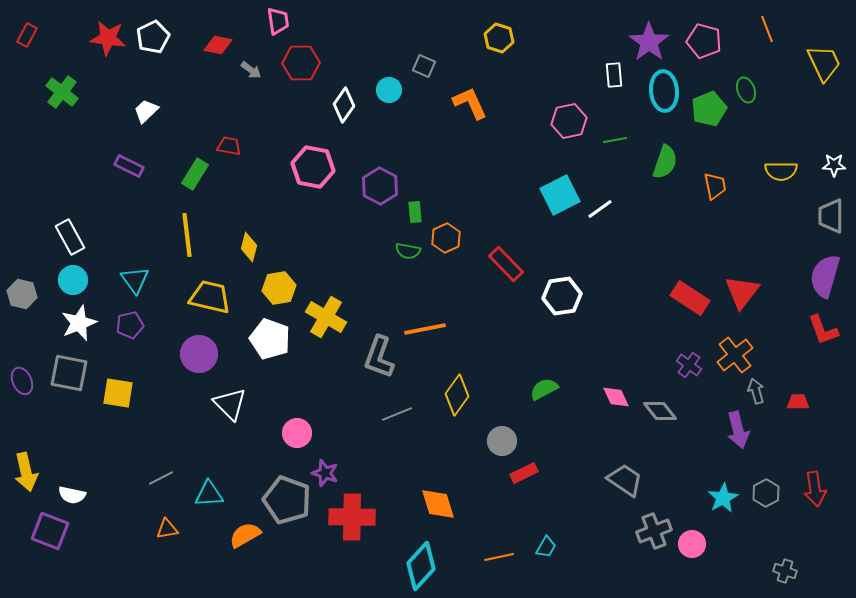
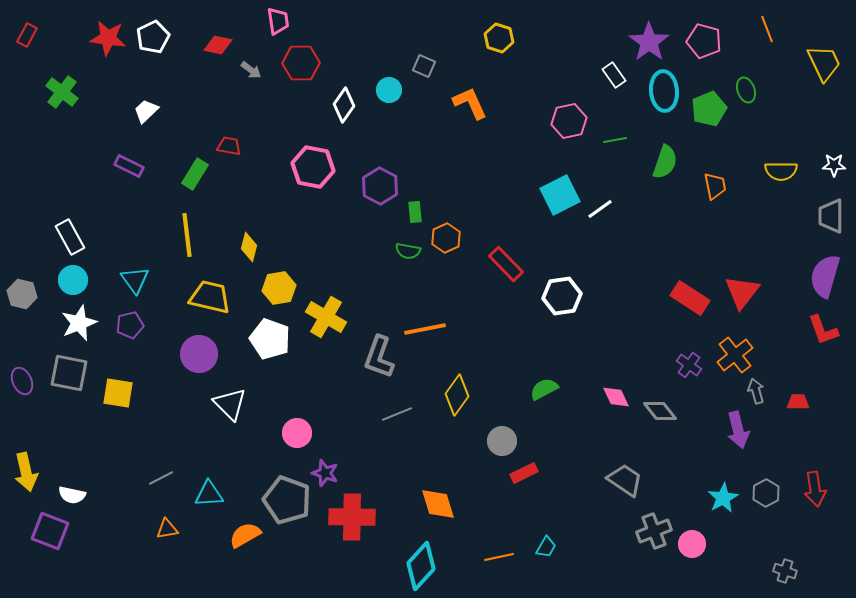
white rectangle at (614, 75): rotated 30 degrees counterclockwise
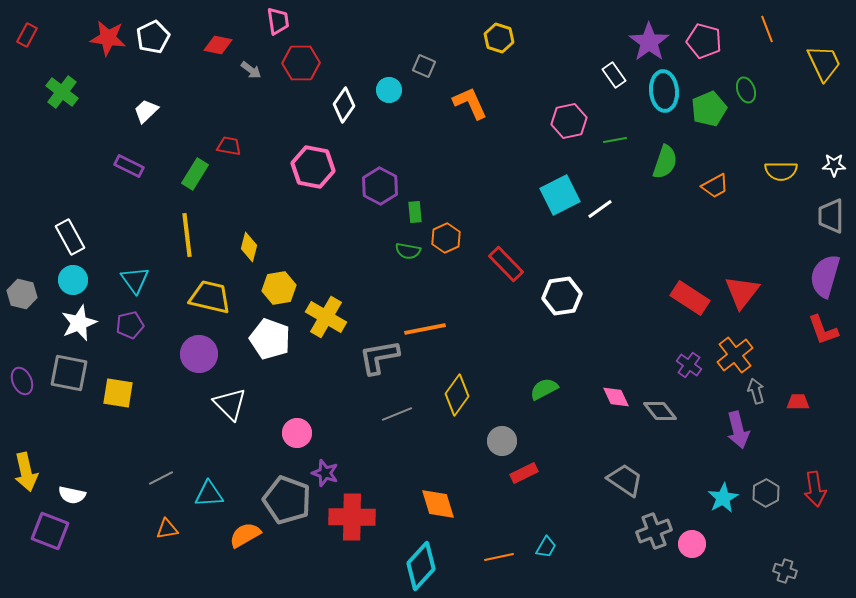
orange trapezoid at (715, 186): rotated 72 degrees clockwise
gray L-shape at (379, 357): rotated 60 degrees clockwise
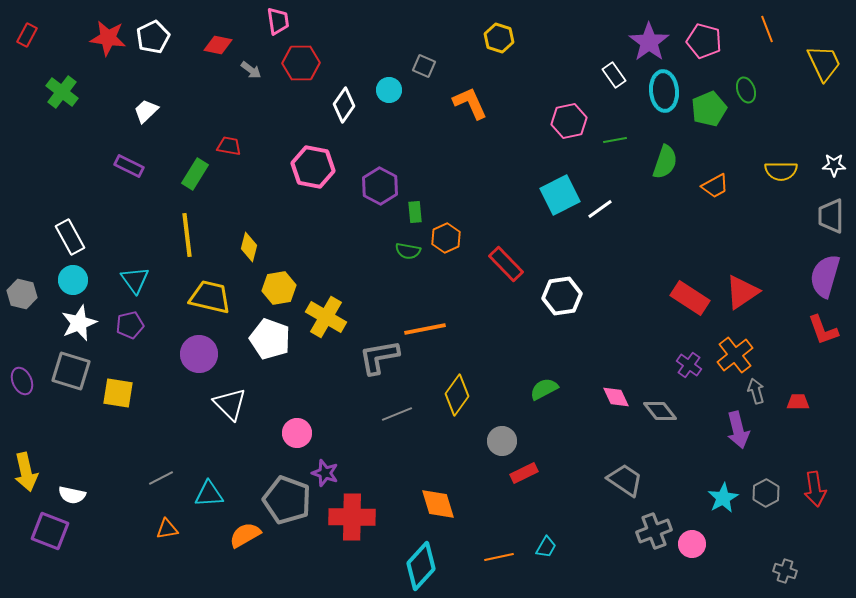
red triangle at (742, 292): rotated 18 degrees clockwise
gray square at (69, 373): moved 2 px right, 2 px up; rotated 6 degrees clockwise
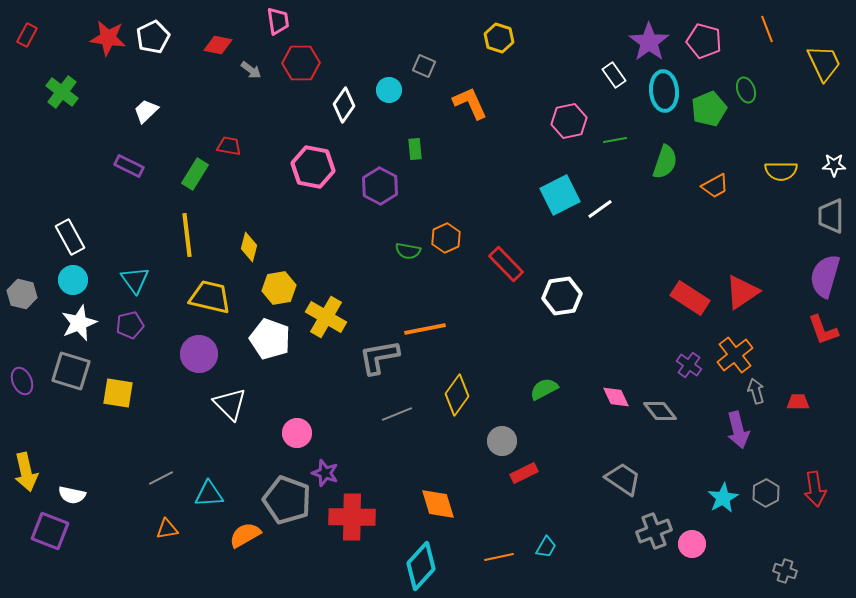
green rectangle at (415, 212): moved 63 px up
gray trapezoid at (625, 480): moved 2 px left, 1 px up
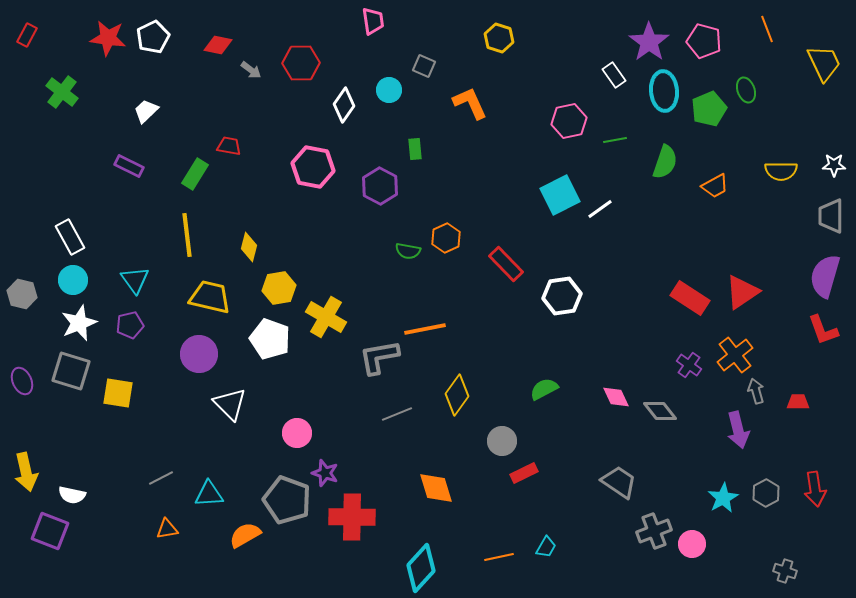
pink trapezoid at (278, 21): moved 95 px right
gray trapezoid at (623, 479): moved 4 px left, 3 px down
orange diamond at (438, 504): moved 2 px left, 16 px up
cyan diamond at (421, 566): moved 2 px down
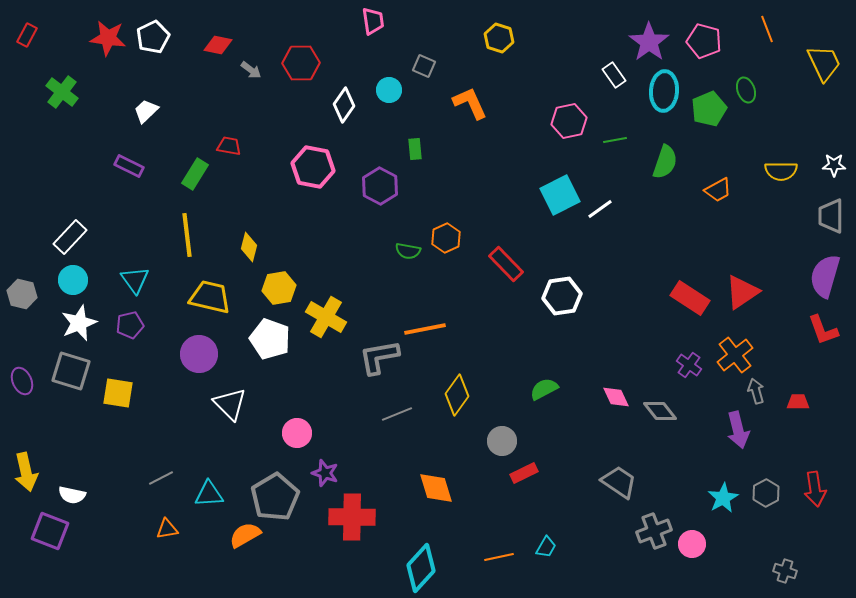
cyan ellipse at (664, 91): rotated 9 degrees clockwise
orange trapezoid at (715, 186): moved 3 px right, 4 px down
white rectangle at (70, 237): rotated 72 degrees clockwise
gray pentagon at (287, 500): moved 12 px left, 3 px up; rotated 21 degrees clockwise
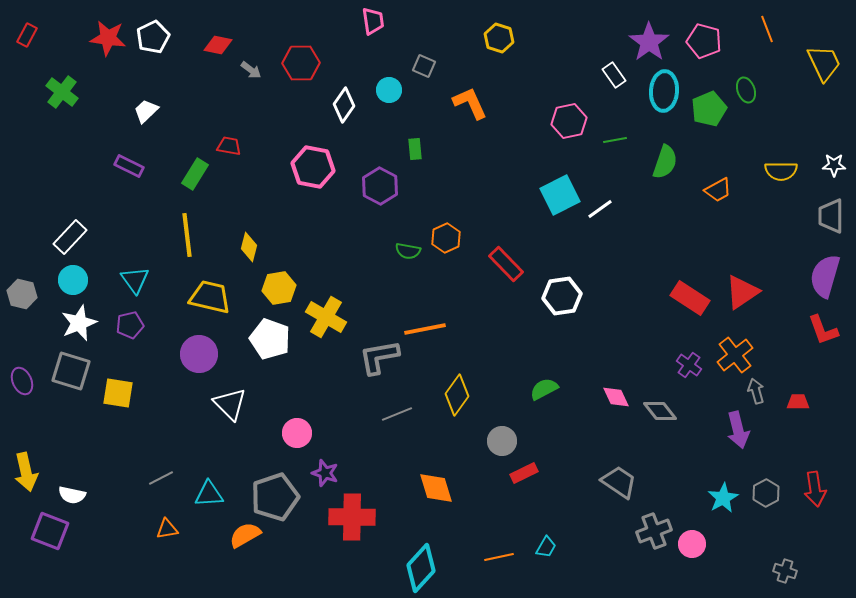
gray pentagon at (275, 497): rotated 12 degrees clockwise
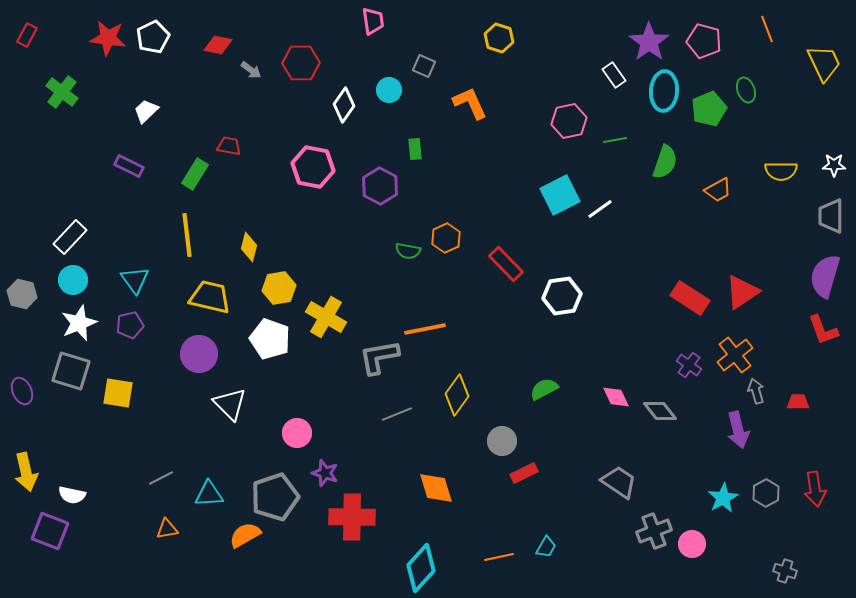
purple ellipse at (22, 381): moved 10 px down
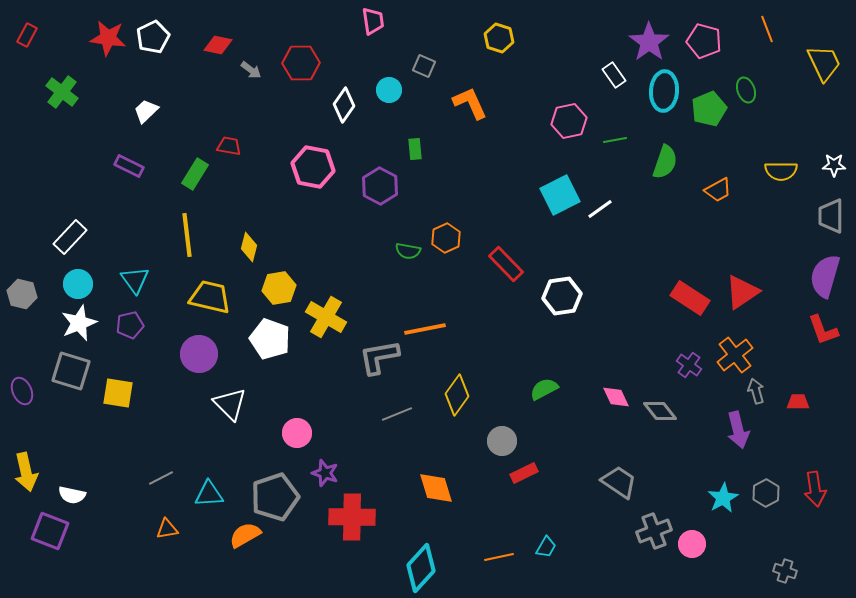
cyan circle at (73, 280): moved 5 px right, 4 px down
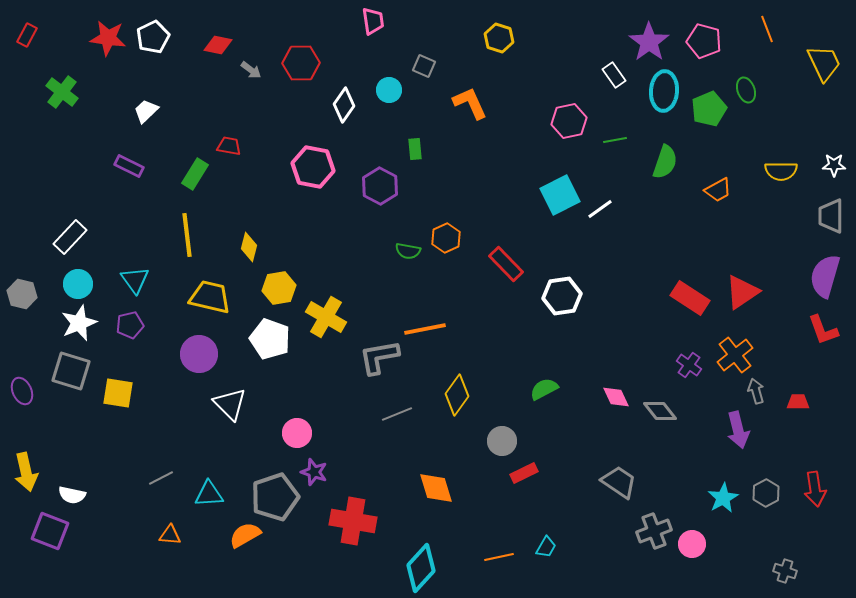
purple star at (325, 473): moved 11 px left, 1 px up
red cross at (352, 517): moved 1 px right, 4 px down; rotated 9 degrees clockwise
orange triangle at (167, 529): moved 3 px right, 6 px down; rotated 15 degrees clockwise
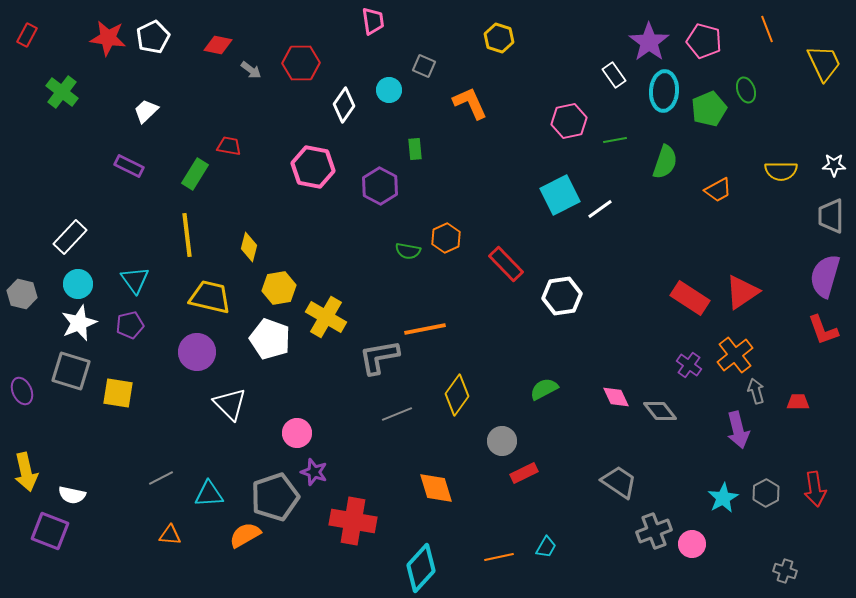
purple circle at (199, 354): moved 2 px left, 2 px up
